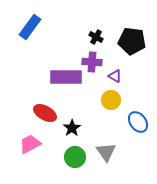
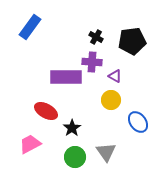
black pentagon: rotated 16 degrees counterclockwise
red ellipse: moved 1 px right, 2 px up
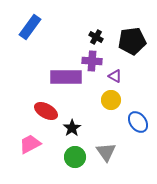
purple cross: moved 1 px up
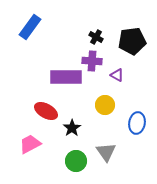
purple triangle: moved 2 px right, 1 px up
yellow circle: moved 6 px left, 5 px down
blue ellipse: moved 1 px left, 1 px down; rotated 45 degrees clockwise
green circle: moved 1 px right, 4 px down
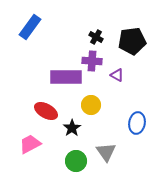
yellow circle: moved 14 px left
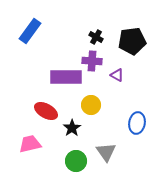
blue rectangle: moved 4 px down
pink trapezoid: rotated 15 degrees clockwise
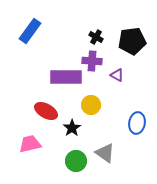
gray triangle: moved 1 px left, 1 px down; rotated 20 degrees counterclockwise
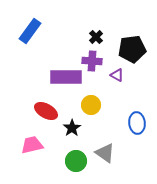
black cross: rotated 16 degrees clockwise
black pentagon: moved 8 px down
blue ellipse: rotated 15 degrees counterclockwise
pink trapezoid: moved 2 px right, 1 px down
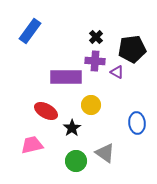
purple cross: moved 3 px right
purple triangle: moved 3 px up
